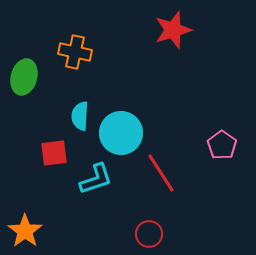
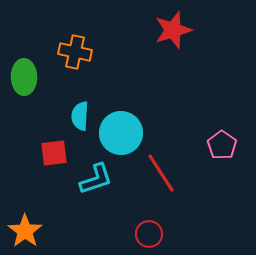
green ellipse: rotated 16 degrees counterclockwise
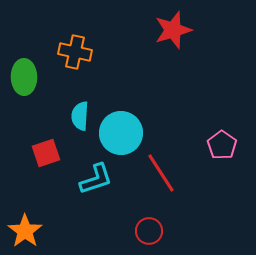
red square: moved 8 px left; rotated 12 degrees counterclockwise
red circle: moved 3 px up
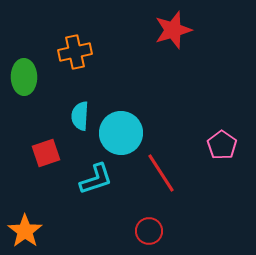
orange cross: rotated 24 degrees counterclockwise
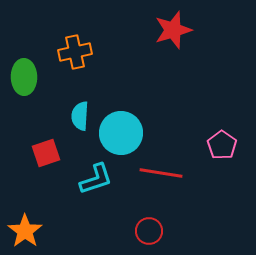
red line: rotated 48 degrees counterclockwise
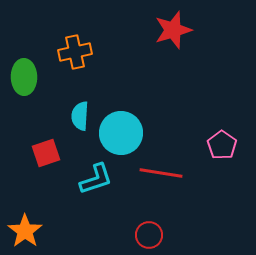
red circle: moved 4 px down
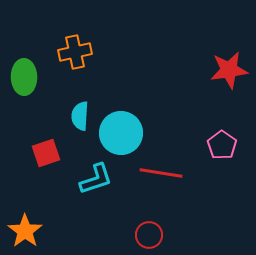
red star: moved 56 px right, 40 px down; rotated 9 degrees clockwise
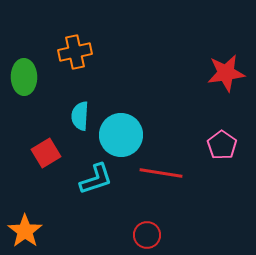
red star: moved 3 px left, 3 px down
cyan circle: moved 2 px down
red square: rotated 12 degrees counterclockwise
red circle: moved 2 px left
